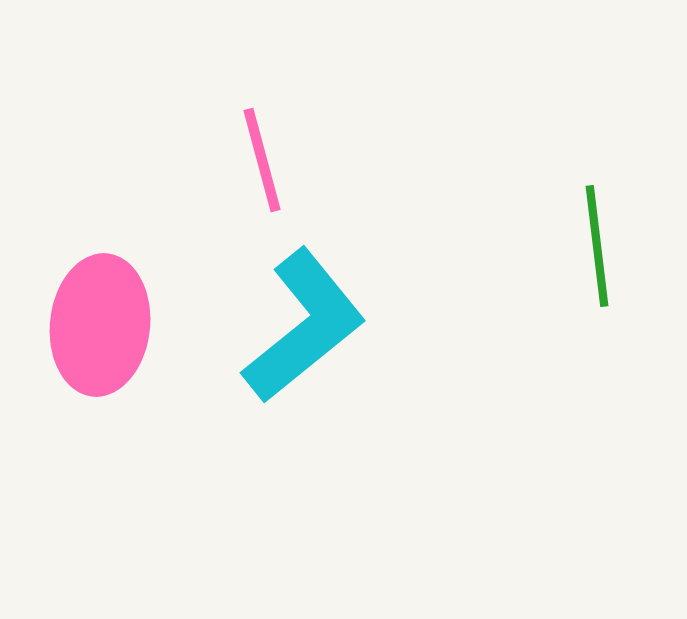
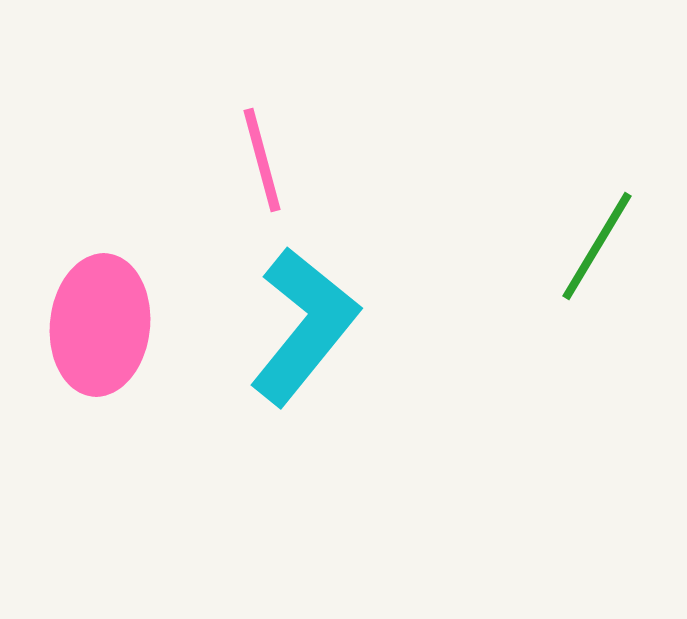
green line: rotated 38 degrees clockwise
cyan L-shape: rotated 12 degrees counterclockwise
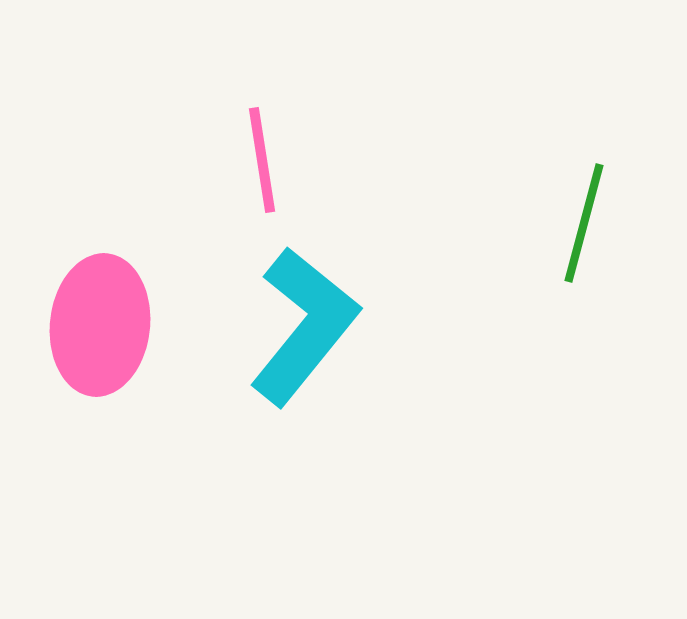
pink line: rotated 6 degrees clockwise
green line: moved 13 px left, 23 px up; rotated 16 degrees counterclockwise
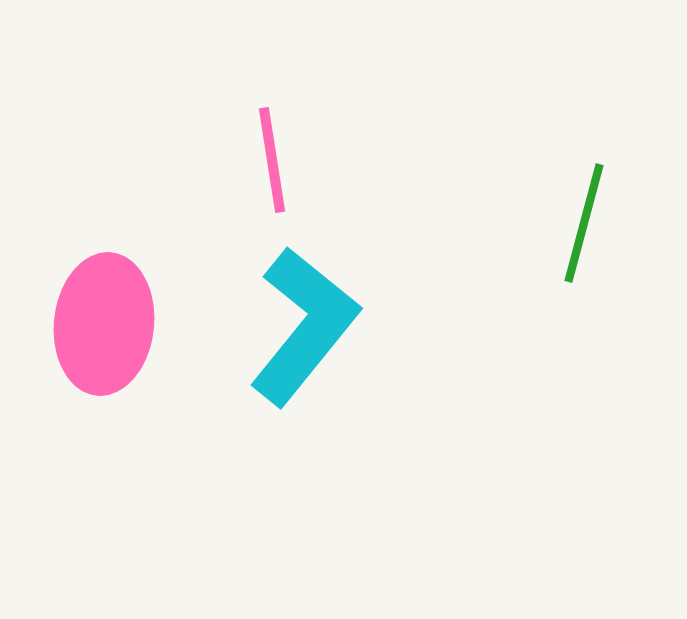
pink line: moved 10 px right
pink ellipse: moved 4 px right, 1 px up
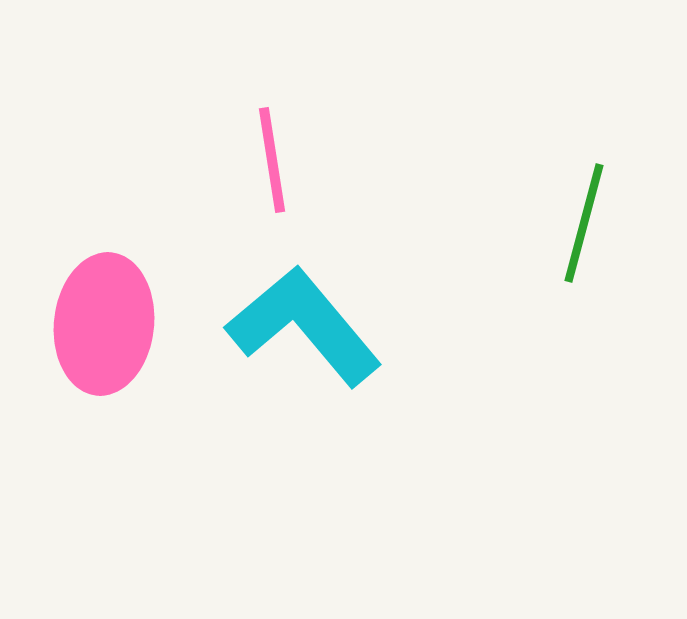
cyan L-shape: rotated 79 degrees counterclockwise
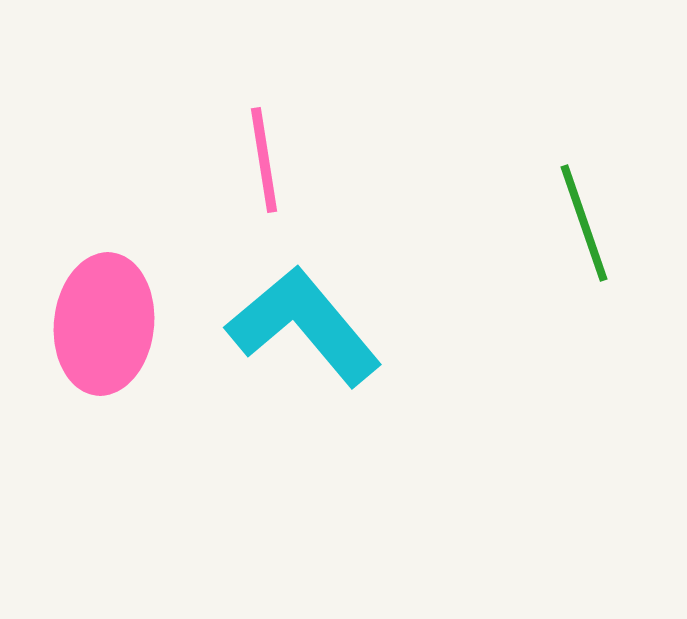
pink line: moved 8 px left
green line: rotated 34 degrees counterclockwise
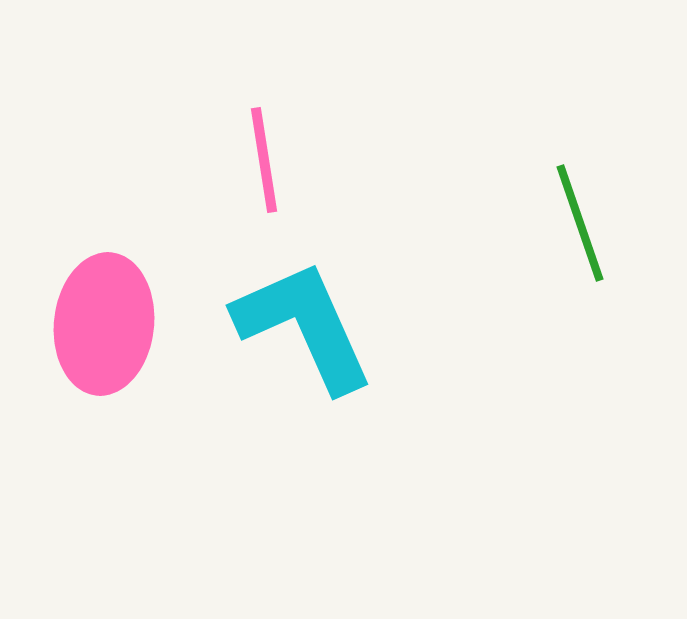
green line: moved 4 px left
cyan L-shape: rotated 16 degrees clockwise
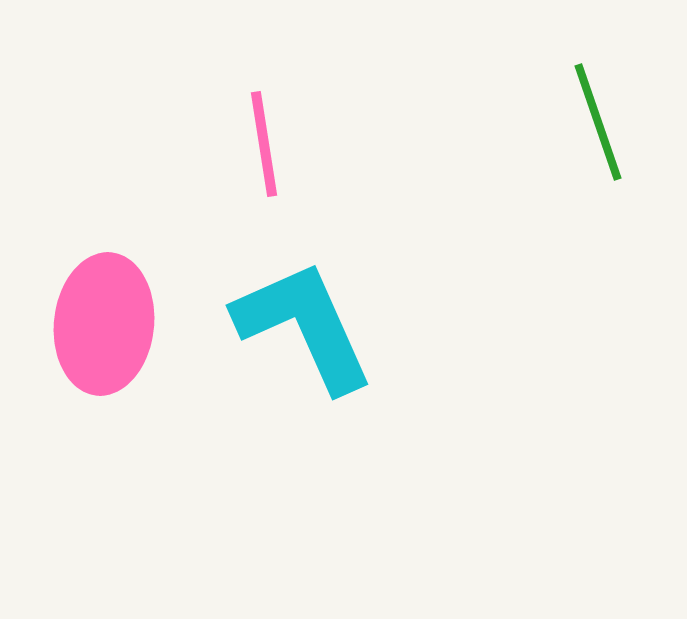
pink line: moved 16 px up
green line: moved 18 px right, 101 px up
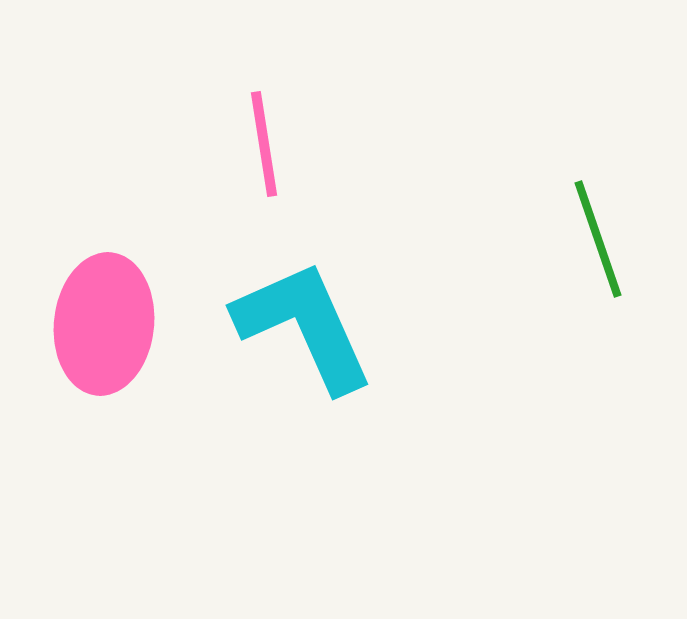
green line: moved 117 px down
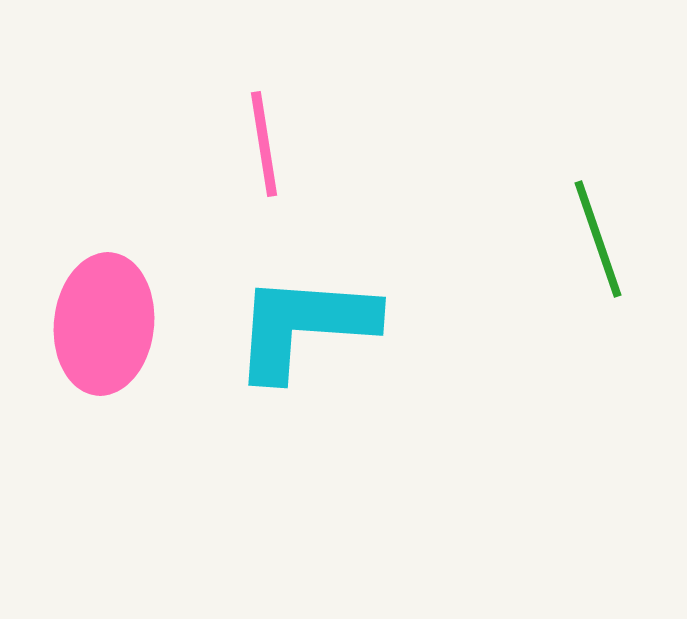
cyan L-shape: rotated 62 degrees counterclockwise
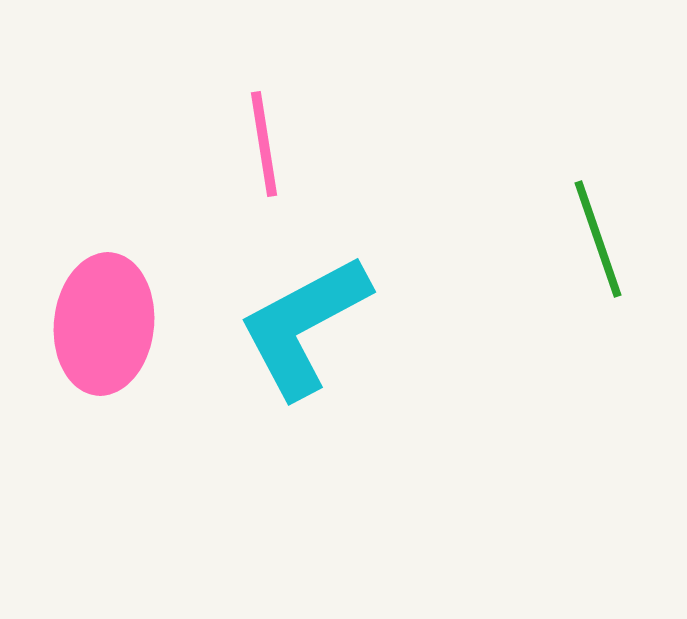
cyan L-shape: rotated 32 degrees counterclockwise
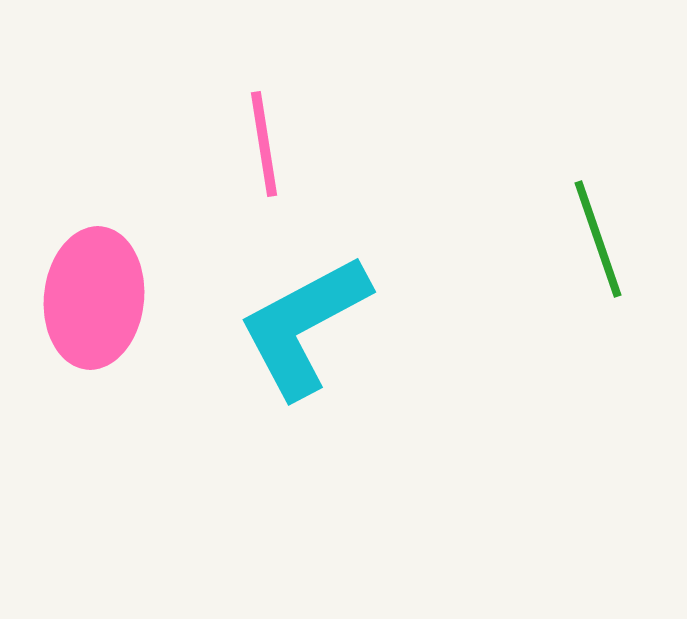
pink ellipse: moved 10 px left, 26 px up
